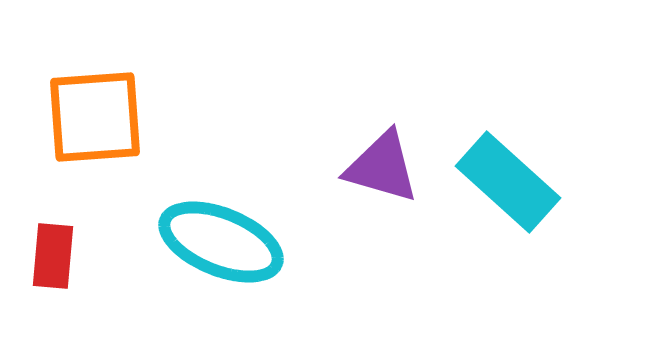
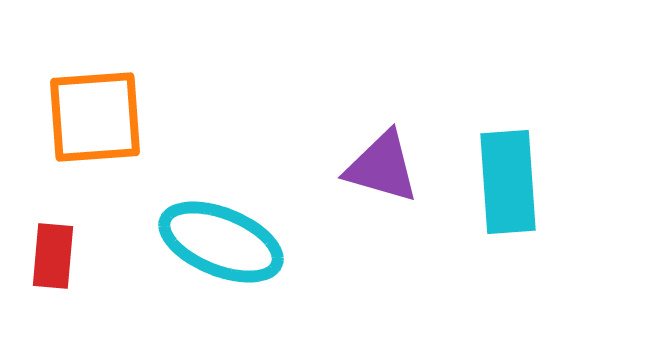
cyan rectangle: rotated 44 degrees clockwise
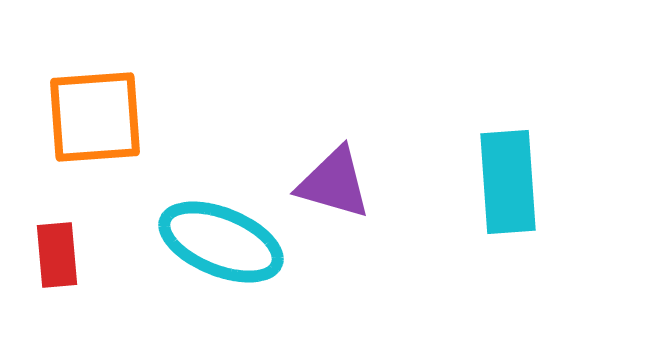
purple triangle: moved 48 px left, 16 px down
red rectangle: moved 4 px right, 1 px up; rotated 10 degrees counterclockwise
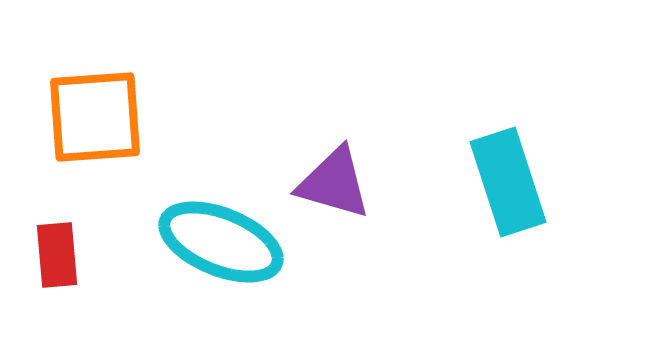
cyan rectangle: rotated 14 degrees counterclockwise
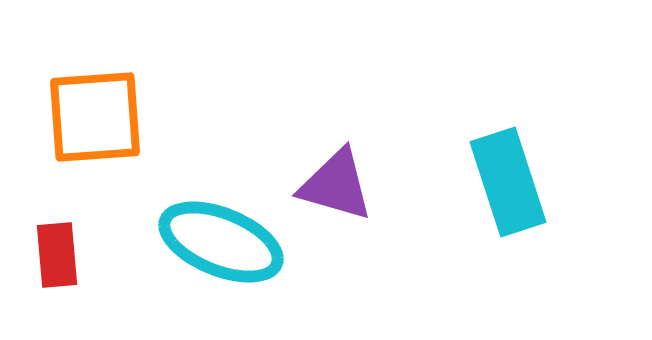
purple triangle: moved 2 px right, 2 px down
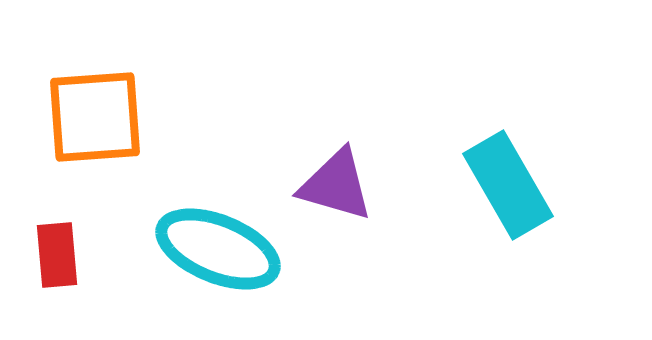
cyan rectangle: moved 3 px down; rotated 12 degrees counterclockwise
cyan ellipse: moved 3 px left, 7 px down
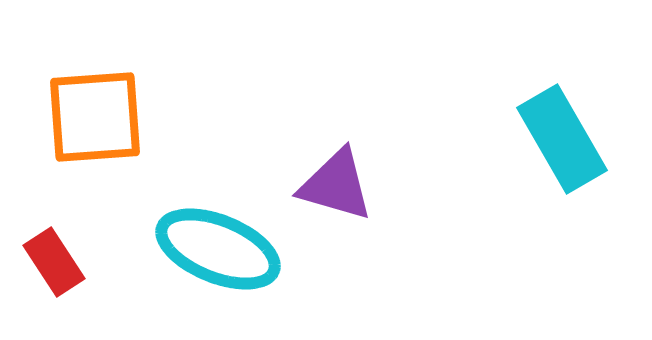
cyan rectangle: moved 54 px right, 46 px up
red rectangle: moved 3 px left, 7 px down; rotated 28 degrees counterclockwise
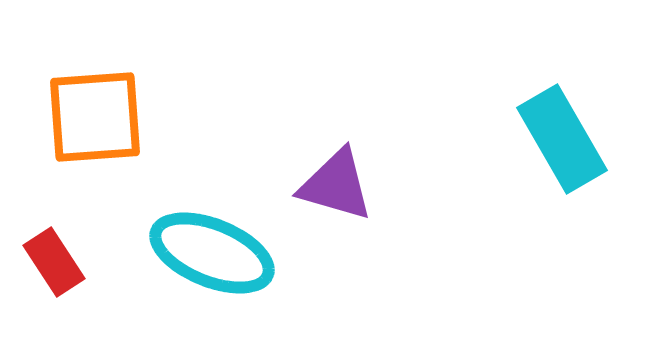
cyan ellipse: moved 6 px left, 4 px down
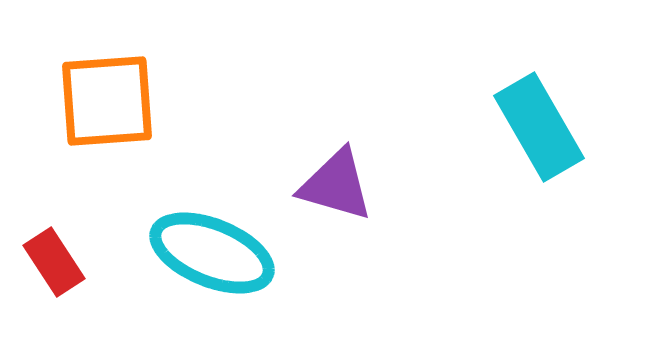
orange square: moved 12 px right, 16 px up
cyan rectangle: moved 23 px left, 12 px up
